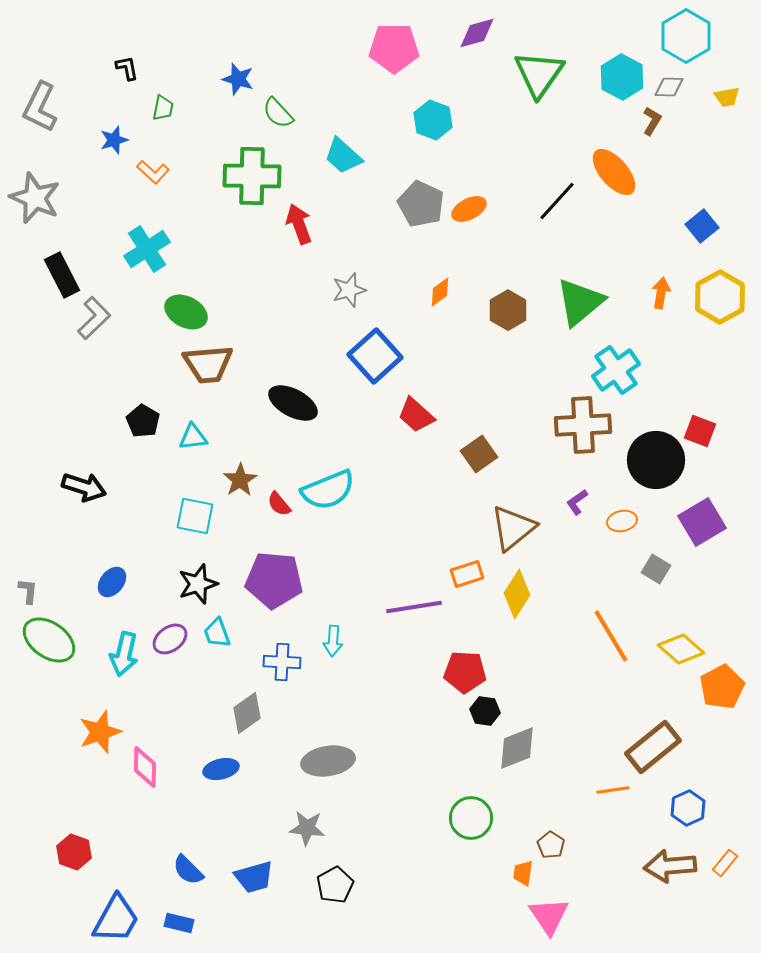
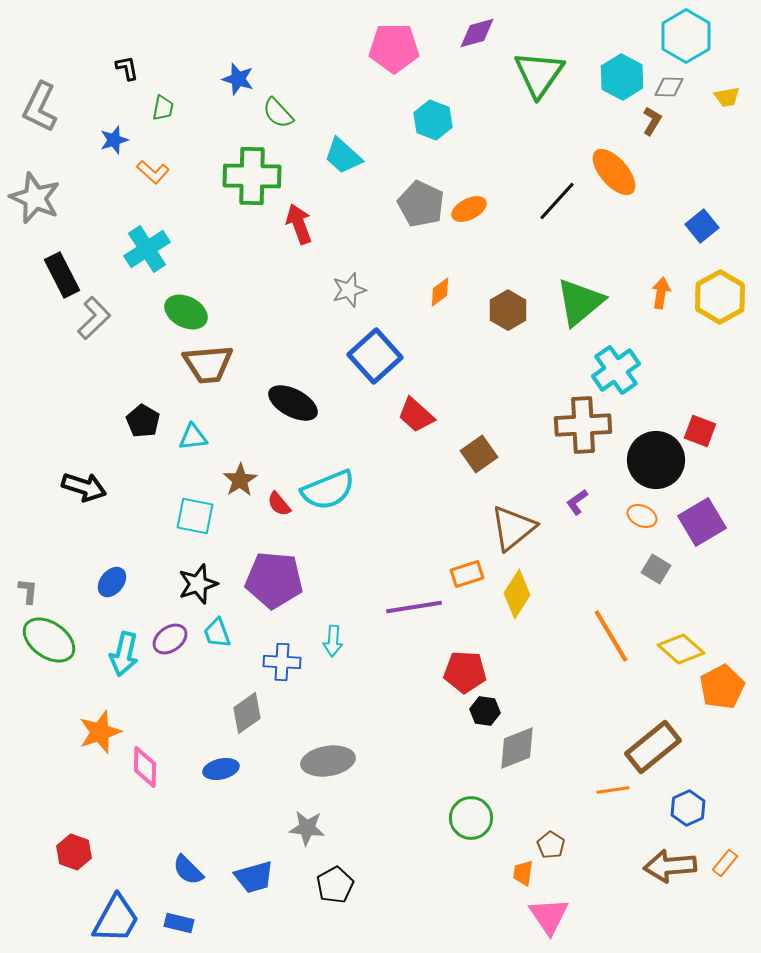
orange ellipse at (622, 521): moved 20 px right, 5 px up; rotated 36 degrees clockwise
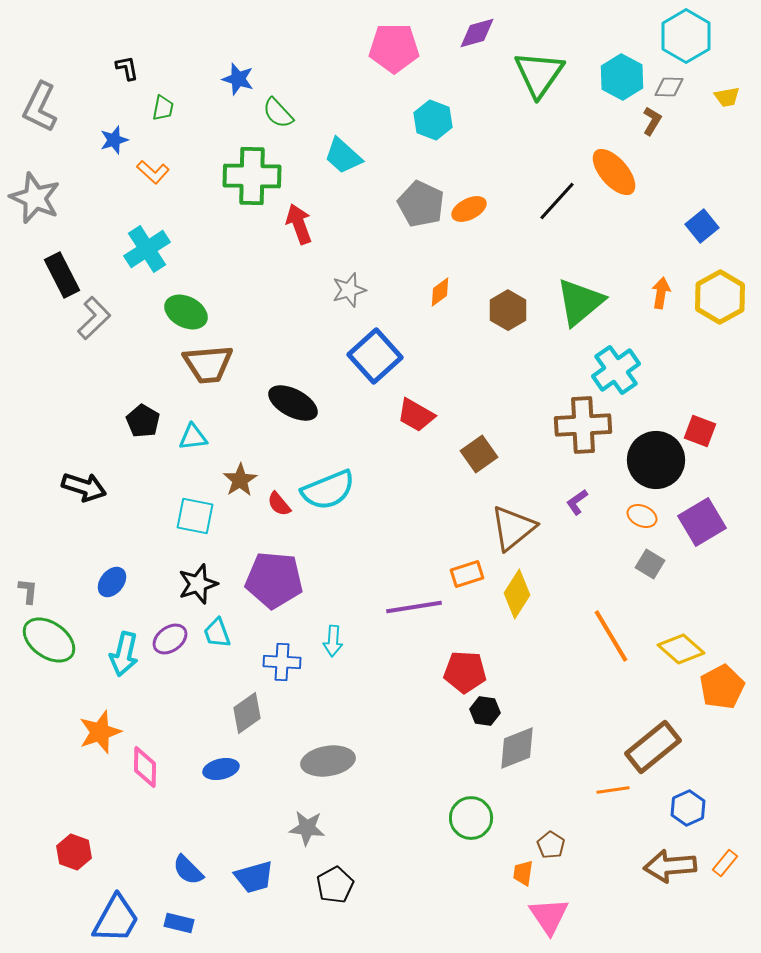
red trapezoid at (416, 415): rotated 12 degrees counterclockwise
gray square at (656, 569): moved 6 px left, 5 px up
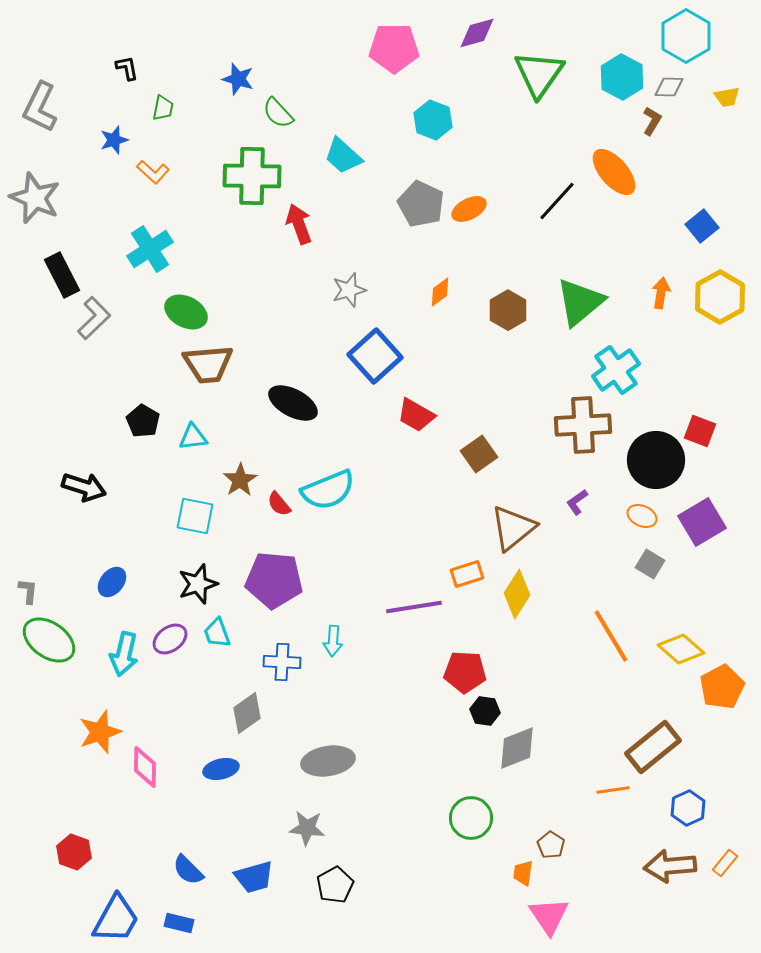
cyan cross at (147, 249): moved 3 px right
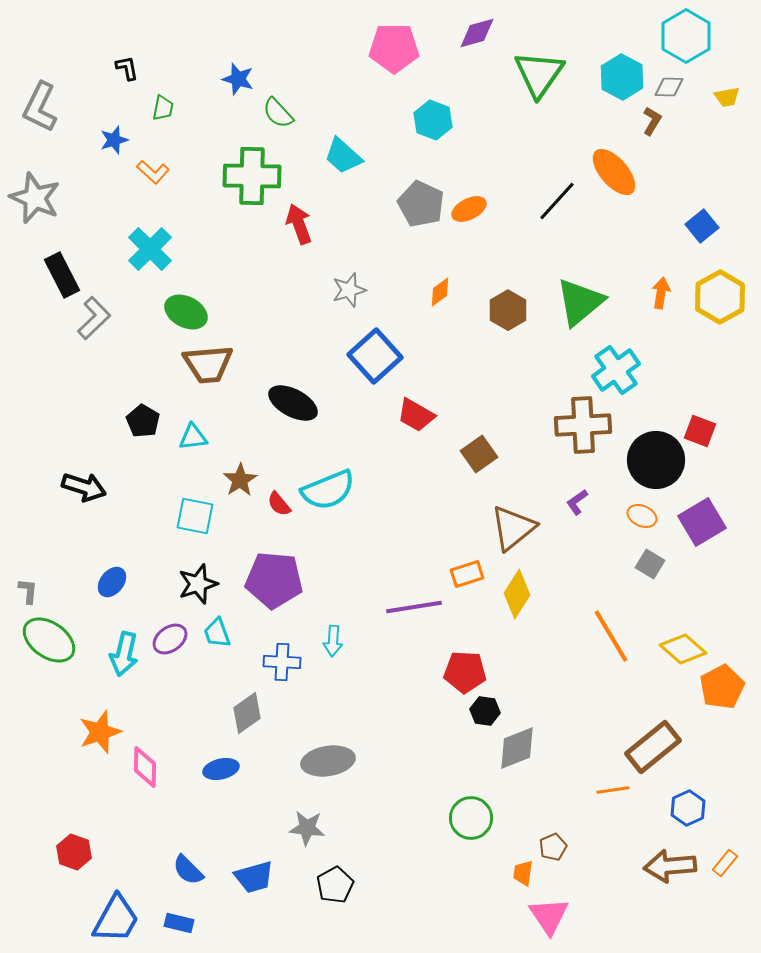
cyan cross at (150, 249): rotated 12 degrees counterclockwise
yellow diamond at (681, 649): moved 2 px right
brown pentagon at (551, 845): moved 2 px right, 2 px down; rotated 16 degrees clockwise
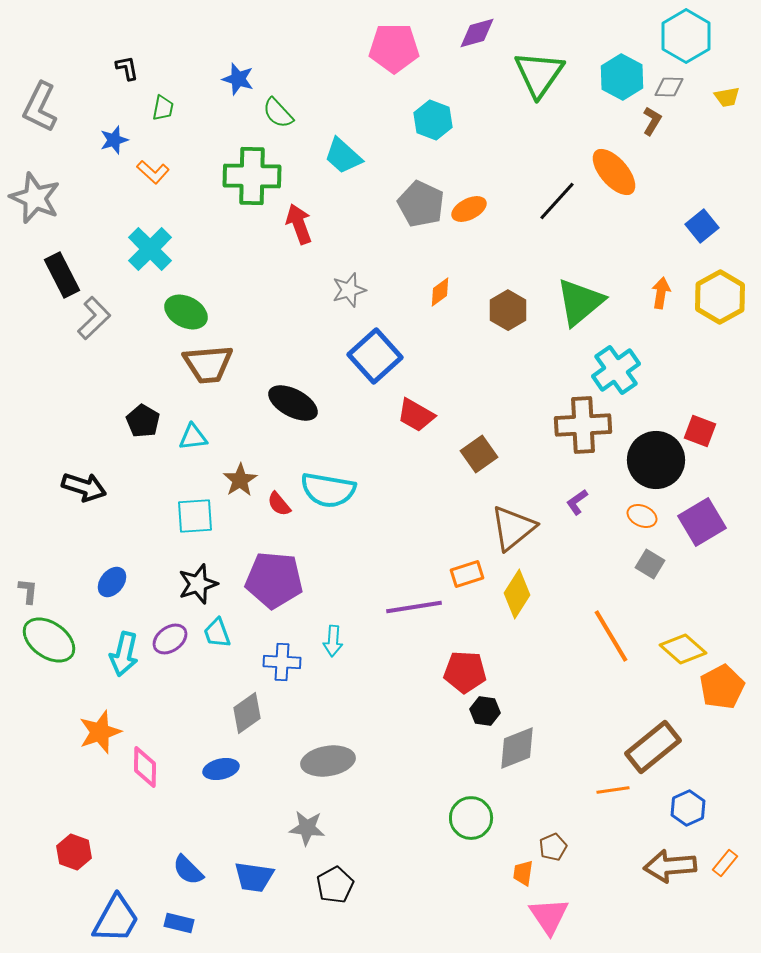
cyan semicircle at (328, 490): rotated 32 degrees clockwise
cyan square at (195, 516): rotated 15 degrees counterclockwise
blue trapezoid at (254, 877): rotated 24 degrees clockwise
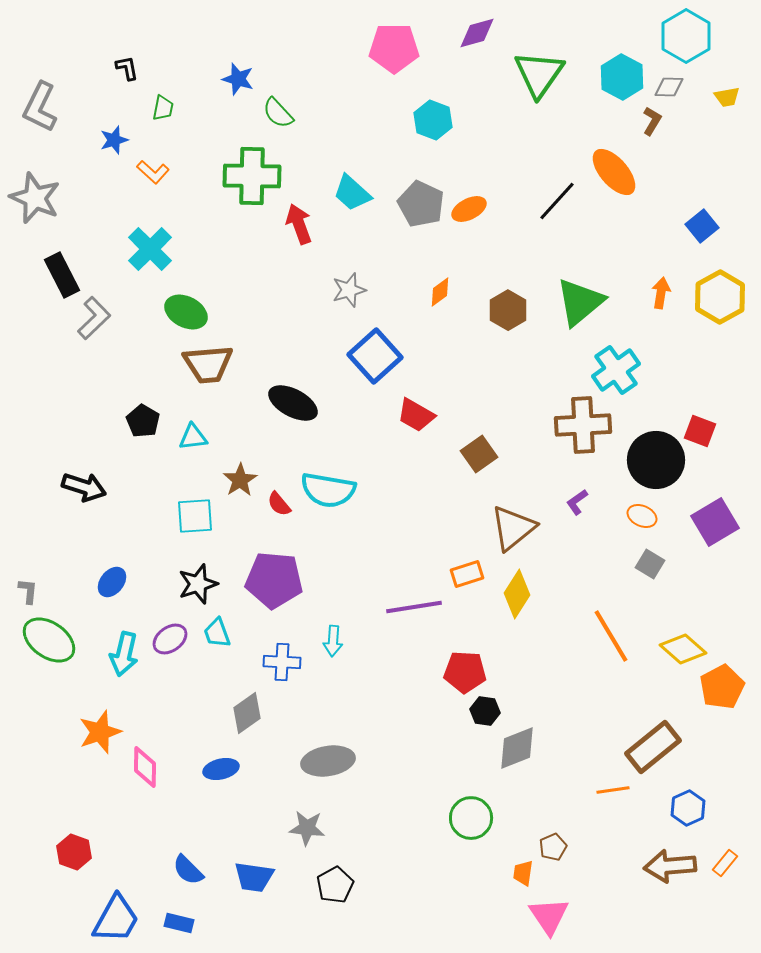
cyan trapezoid at (343, 156): moved 9 px right, 37 px down
purple square at (702, 522): moved 13 px right
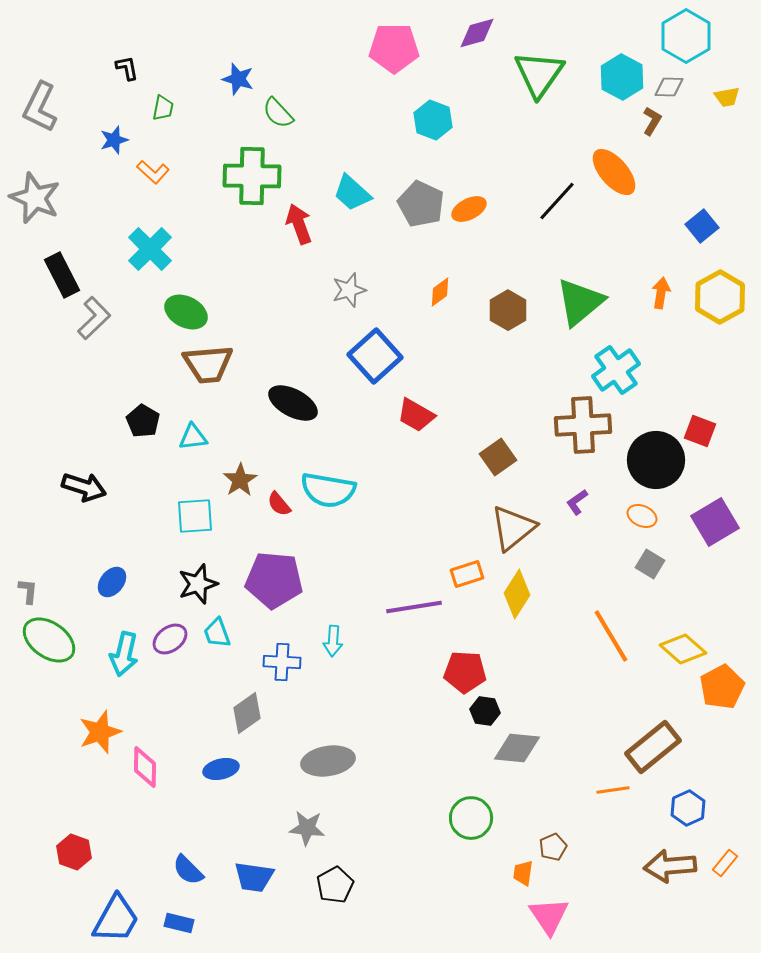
brown square at (479, 454): moved 19 px right, 3 px down
gray diamond at (517, 748): rotated 27 degrees clockwise
